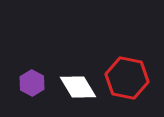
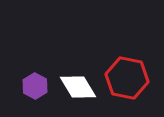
purple hexagon: moved 3 px right, 3 px down
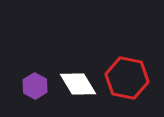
white diamond: moved 3 px up
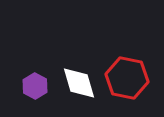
white diamond: moved 1 px right, 1 px up; rotated 15 degrees clockwise
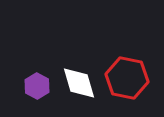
purple hexagon: moved 2 px right
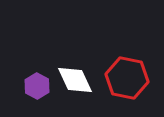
white diamond: moved 4 px left, 3 px up; rotated 9 degrees counterclockwise
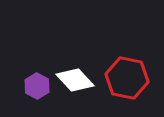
white diamond: rotated 18 degrees counterclockwise
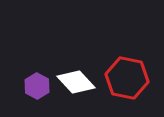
white diamond: moved 1 px right, 2 px down
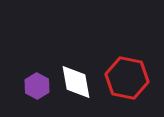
white diamond: rotated 33 degrees clockwise
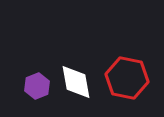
purple hexagon: rotated 10 degrees clockwise
